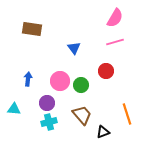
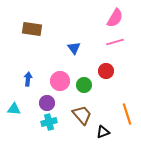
green circle: moved 3 px right
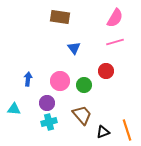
brown rectangle: moved 28 px right, 12 px up
orange line: moved 16 px down
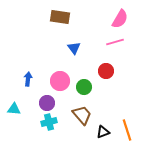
pink semicircle: moved 5 px right, 1 px down
green circle: moved 2 px down
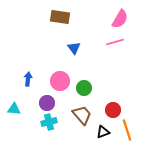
red circle: moved 7 px right, 39 px down
green circle: moved 1 px down
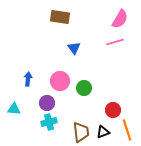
brown trapezoid: moved 1 px left, 17 px down; rotated 35 degrees clockwise
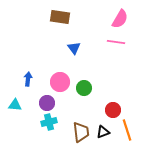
pink line: moved 1 px right; rotated 24 degrees clockwise
pink circle: moved 1 px down
cyan triangle: moved 1 px right, 4 px up
